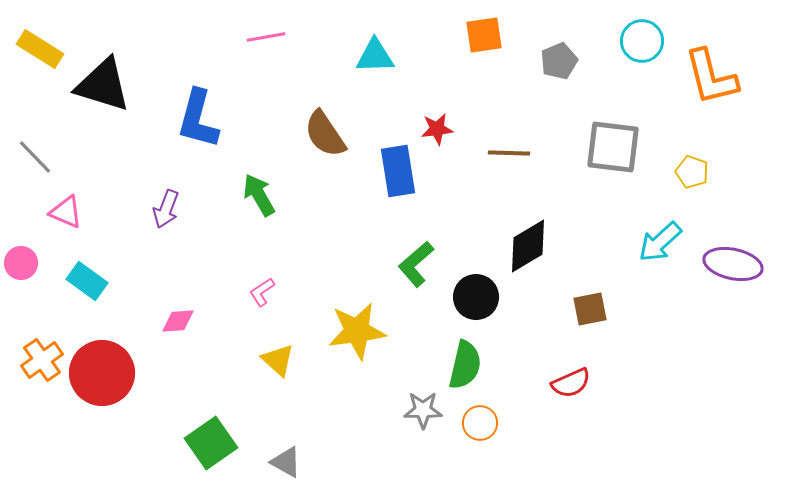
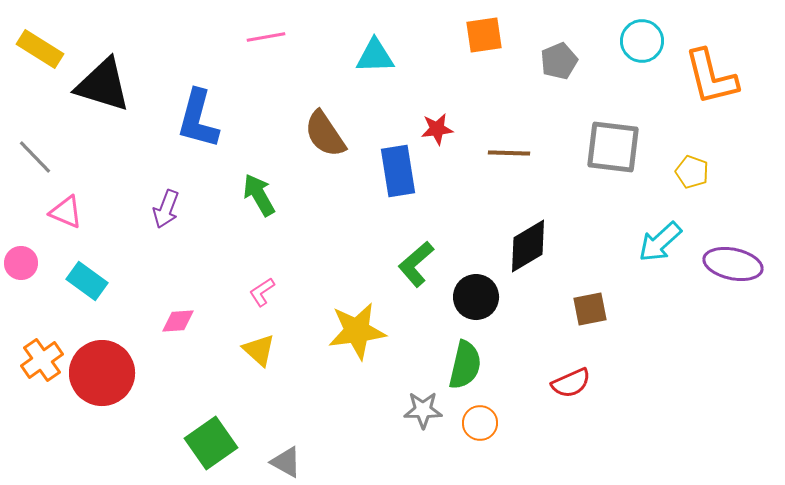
yellow triangle: moved 19 px left, 10 px up
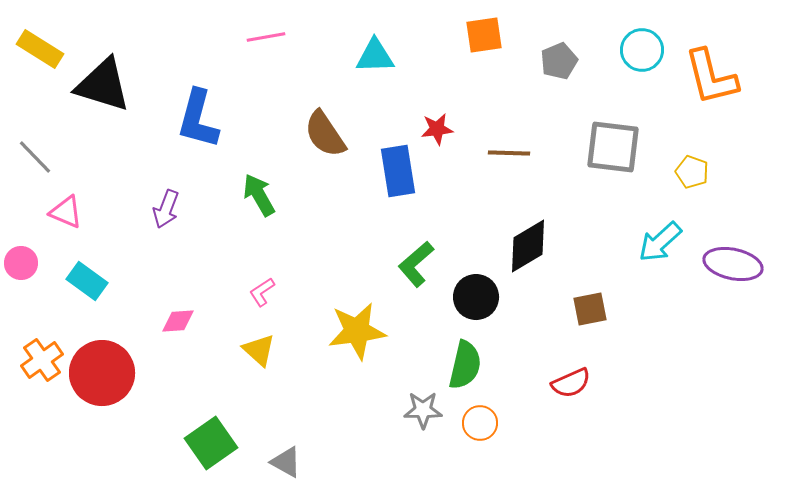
cyan circle: moved 9 px down
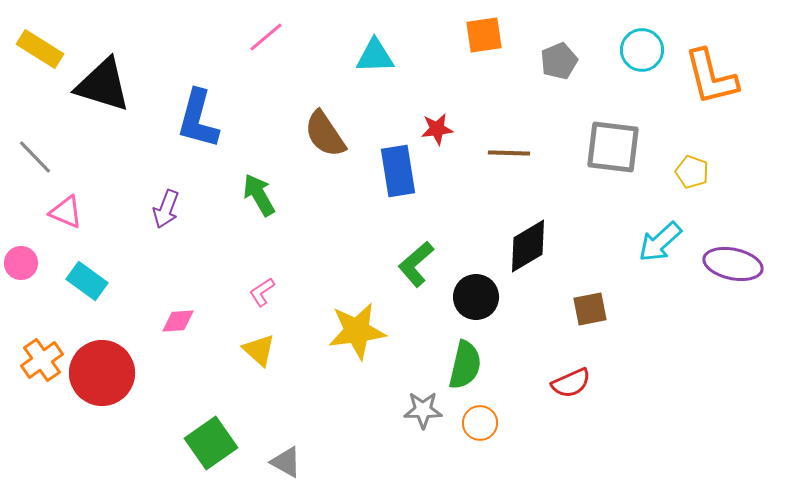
pink line: rotated 30 degrees counterclockwise
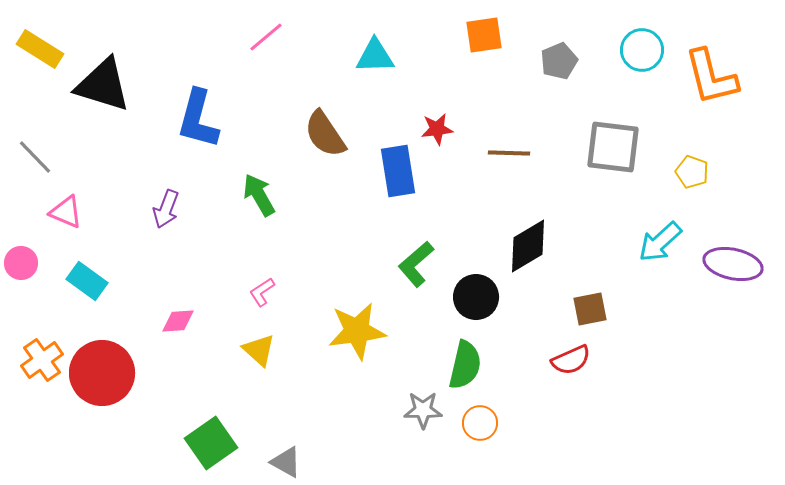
red semicircle: moved 23 px up
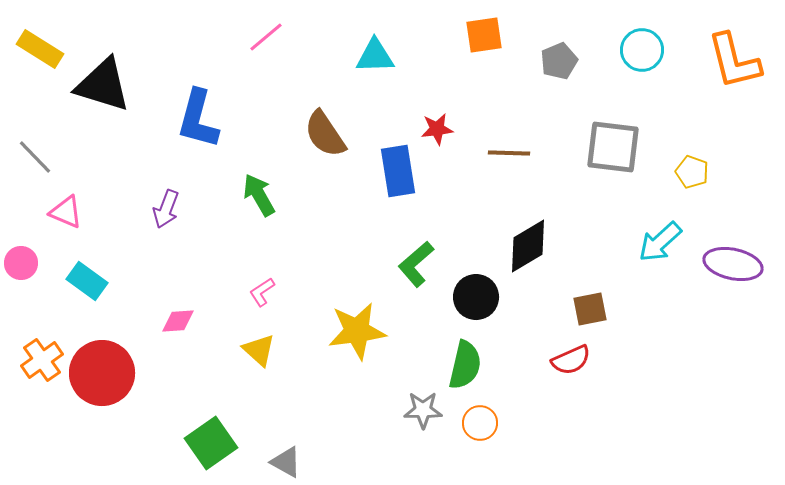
orange L-shape: moved 23 px right, 16 px up
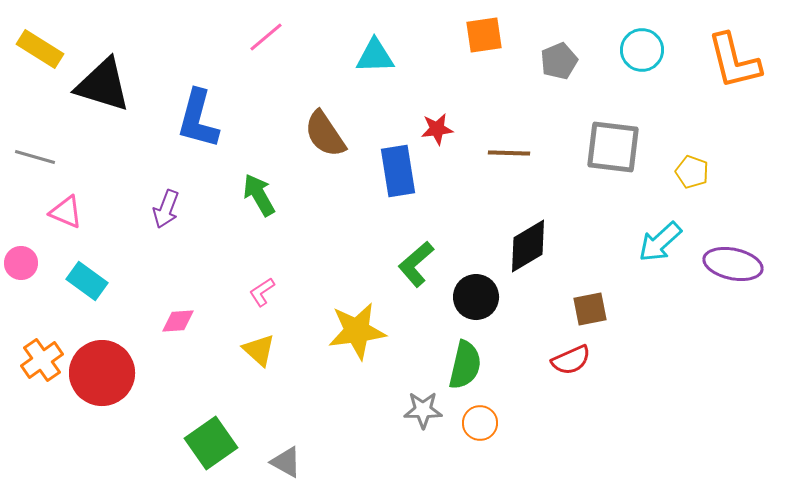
gray line: rotated 30 degrees counterclockwise
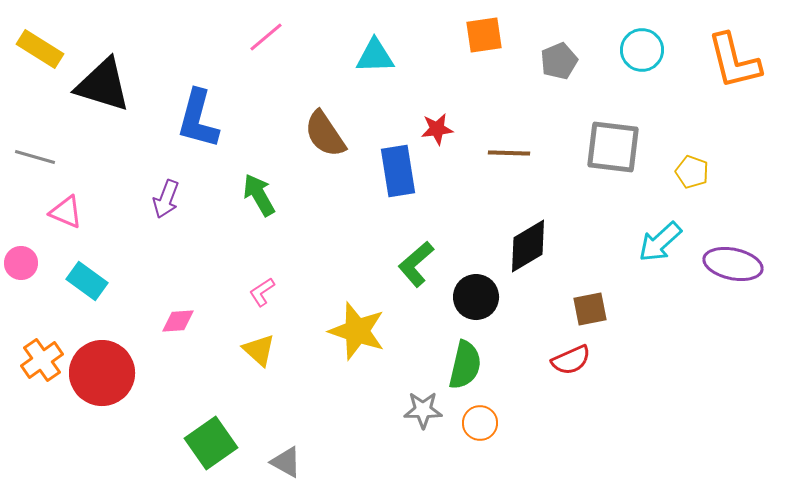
purple arrow: moved 10 px up
yellow star: rotated 26 degrees clockwise
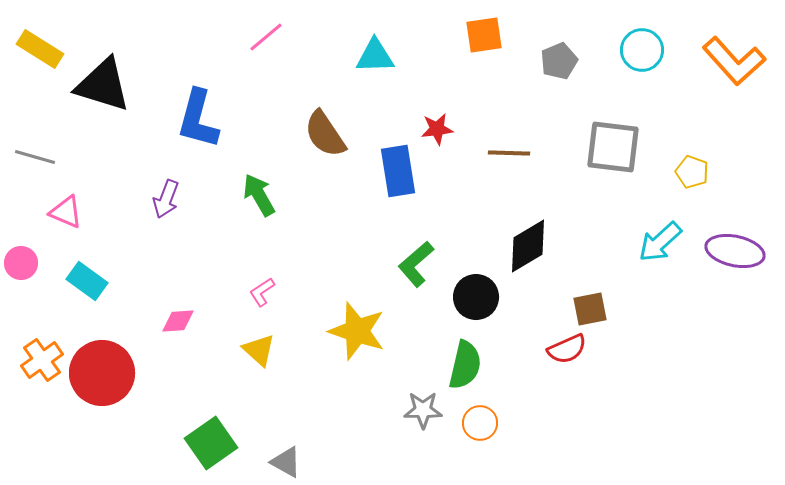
orange L-shape: rotated 28 degrees counterclockwise
purple ellipse: moved 2 px right, 13 px up
red semicircle: moved 4 px left, 11 px up
